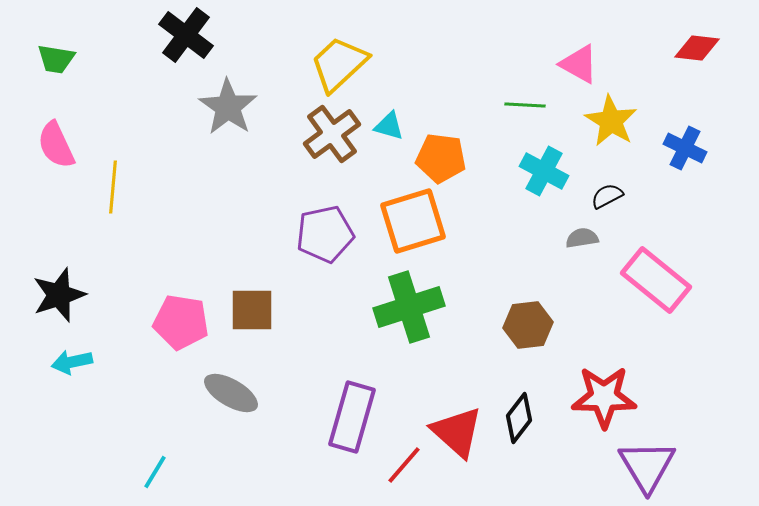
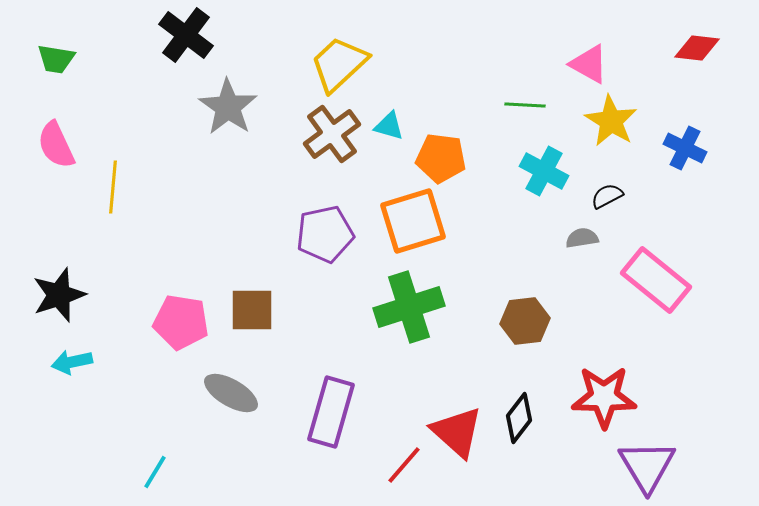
pink triangle: moved 10 px right
brown hexagon: moved 3 px left, 4 px up
purple rectangle: moved 21 px left, 5 px up
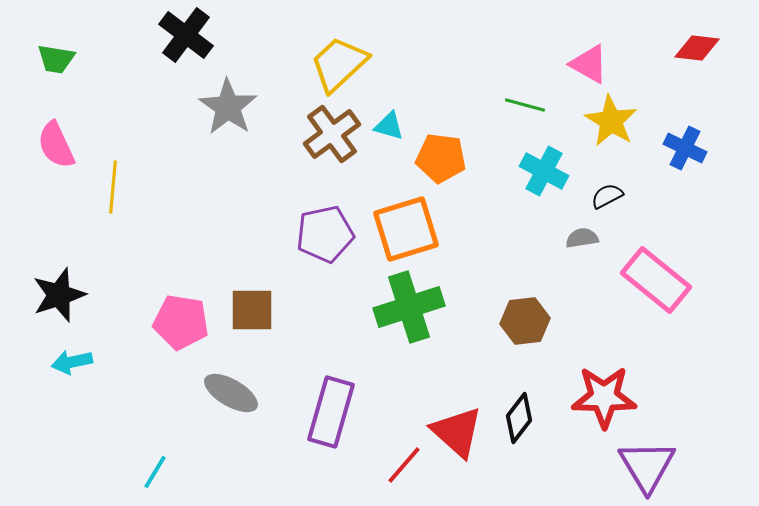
green line: rotated 12 degrees clockwise
orange square: moved 7 px left, 8 px down
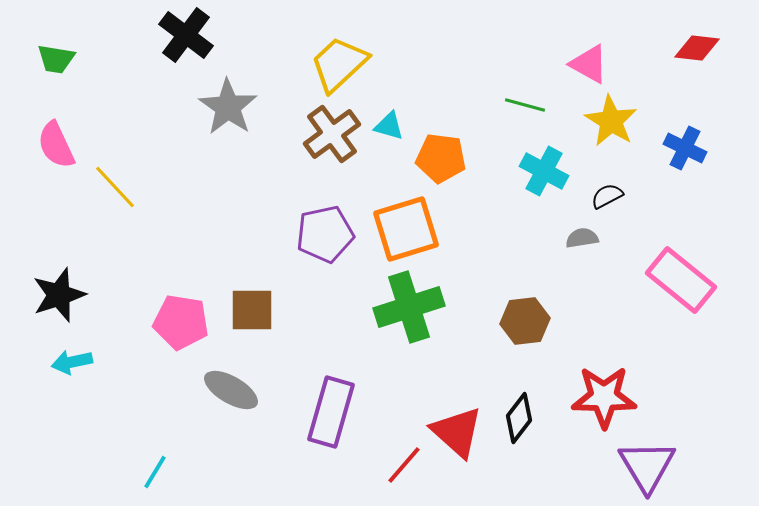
yellow line: moved 2 px right; rotated 48 degrees counterclockwise
pink rectangle: moved 25 px right
gray ellipse: moved 3 px up
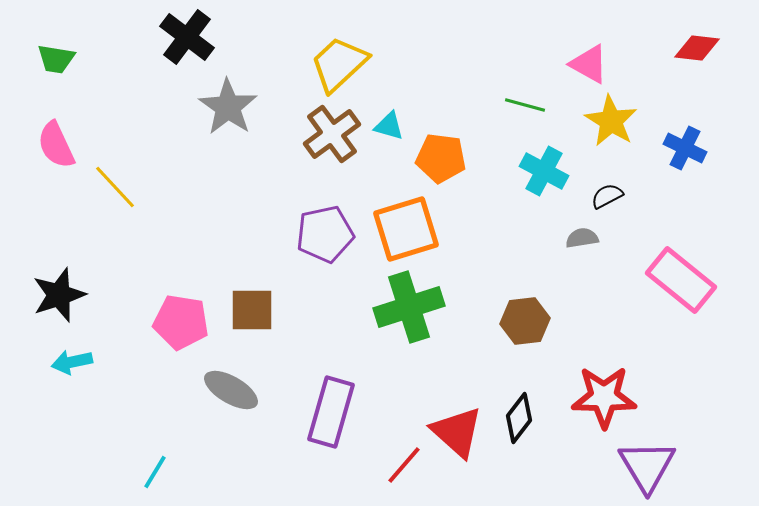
black cross: moved 1 px right, 2 px down
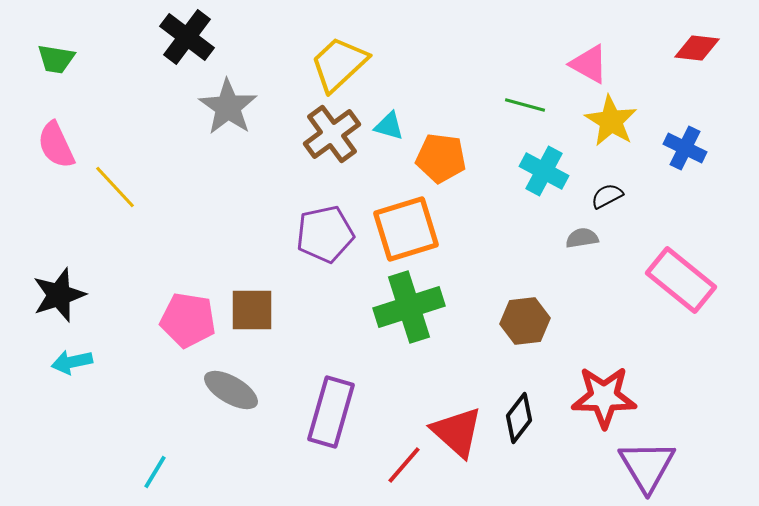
pink pentagon: moved 7 px right, 2 px up
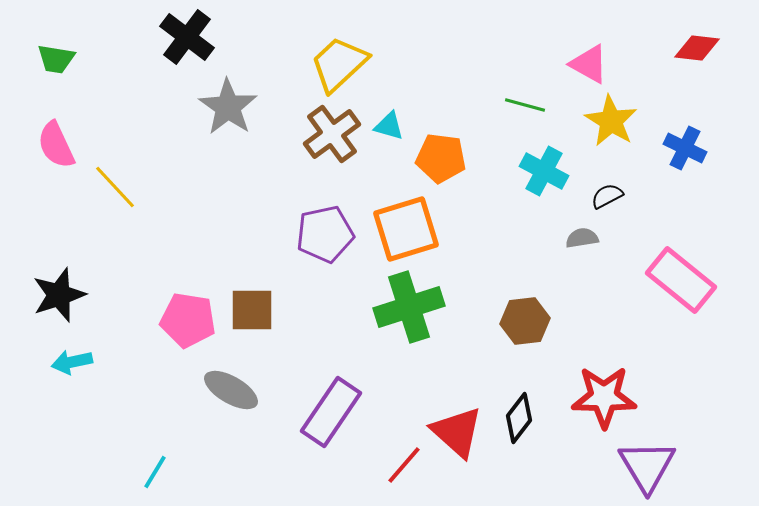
purple rectangle: rotated 18 degrees clockwise
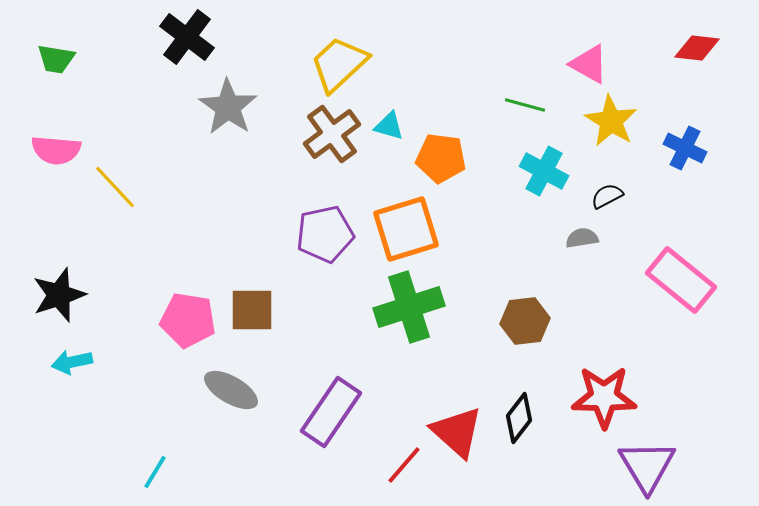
pink semicircle: moved 5 px down; rotated 60 degrees counterclockwise
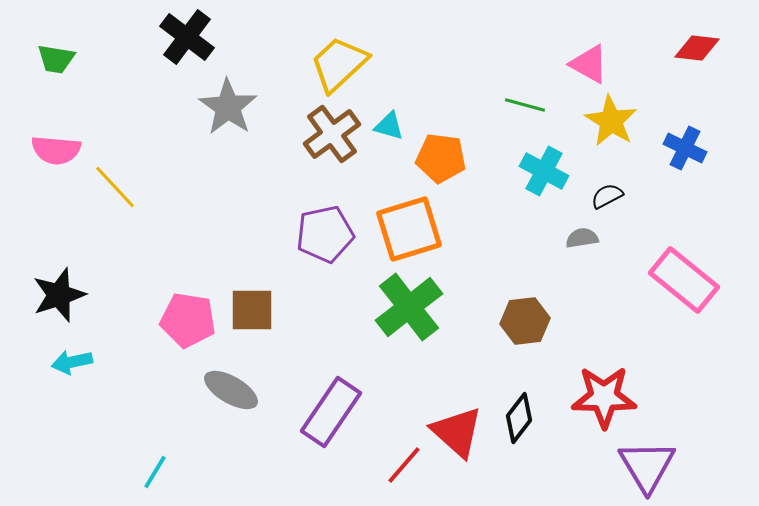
orange square: moved 3 px right
pink rectangle: moved 3 px right
green cross: rotated 20 degrees counterclockwise
